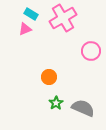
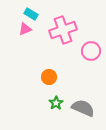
pink cross: moved 12 px down; rotated 12 degrees clockwise
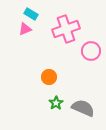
pink cross: moved 3 px right, 1 px up
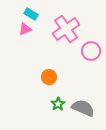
pink cross: rotated 16 degrees counterclockwise
green star: moved 2 px right, 1 px down
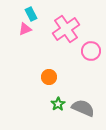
cyan rectangle: rotated 32 degrees clockwise
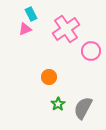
gray semicircle: rotated 85 degrees counterclockwise
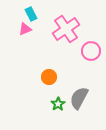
gray semicircle: moved 4 px left, 10 px up
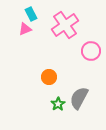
pink cross: moved 1 px left, 4 px up
